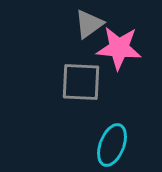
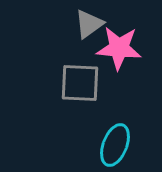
gray square: moved 1 px left, 1 px down
cyan ellipse: moved 3 px right
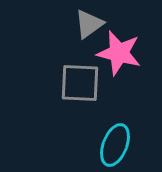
pink star: moved 5 px down; rotated 9 degrees clockwise
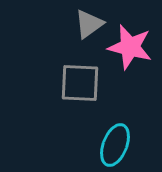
pink star: moved 11 px right, 6 px up
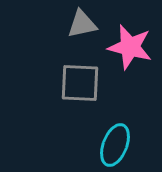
gray triangle: moved 7 px left; rotated 24 degrees clockwise
